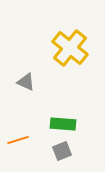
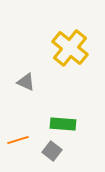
gray square: moved 10 px left; rotated 30 degrees counterclockwise
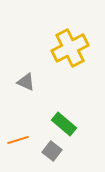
yellow cross: rotated 24 degrees clockwise
green rectangle: moved 1 px right; rotated 35 degrees clockwise
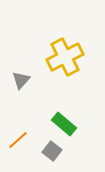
yellow cross: moved 5 px left, 9 px down
gray triangle: moved 5 px left, 2 px up; rotated 48 degrees clockwise
orange line: rotated 25 degrees counterclockwise
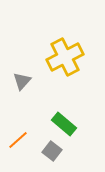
gray triangle: moved 1 px right, 1 px down
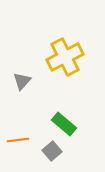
orange line: rotated 35 degrees clockwise
gray square: rotated 12 degrees clockwise
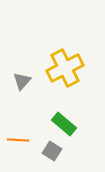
yellow cross: moved 11 px down
orange line: rotated 10 degrees clockwise
gray square: rotated 18 degrees counterclockwise
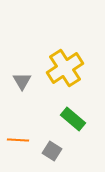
yellow cross: rotated 6 degrees counterclockwise
gray triangle: rotated 12 degrees counterclockwise
green rectangle: moved 9 px right, 5 px up
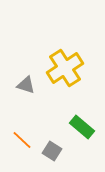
gray triangle: moved 4 px right, 4 px down; rotated 42 degrees counterclockwise
green rectangle: moved 9 px right, 8 px down
orange line: moved 4 px right; rotated 40 degrees clockwise
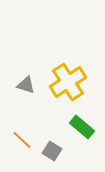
yellow cross: moved 3 px right, 14 px down
